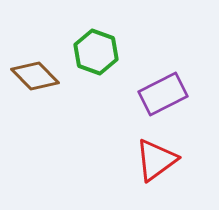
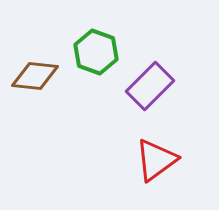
brown diamond: rotated 39 degrees counterclockwise
purple rectangle: moved 13 px left, 8 px up; rotated 18 degrees counterclockwise
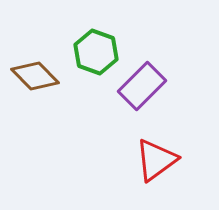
brown diamond: rotated 39 degrees clockwise
purple rectangle: moved 8 px left
